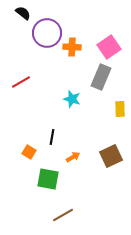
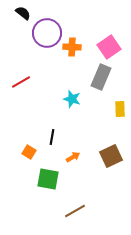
brown line: moved 12 px right, 4 px up
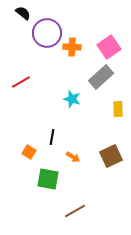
gray rectangle: rotated 25 degrees clockwise
yellow rectangle: moved 2 px left
orange arrow: rotated 64 degrees clockwise
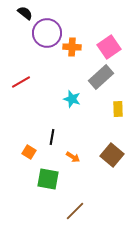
black semicircle: moved 2 px right
brown square: moved 1 px right, 1 px up; rotated 25 degrees counterclockwise
brown line: rotated 15 degrees counterclockwise
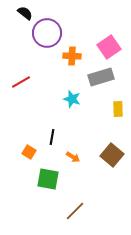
orange cross: moved 9 px down
gray rectangle: rotated 25 degrees clockwise
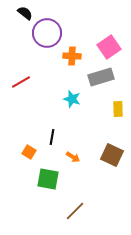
brown square: rotated 15 degrees counterclockwise
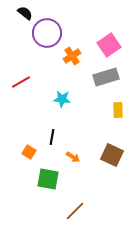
pink square: moved 2 px up
orange cross: rotated 36 degrees counterclockwise
gray rectangle: moved 5 px right
cyan star: moved 10 px left; rotated 12 degrees counterclockwise
yellow rectangle: moved 1 px down
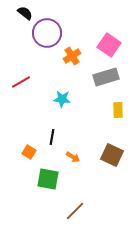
pink square: rotated 20 degrees counterclockwise
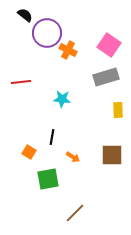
black semicircle: moved 2 px down
orange cross: moved 4 px left, 6 px up; rotated 30 degrees counterclockwise
red line: rotated 24 degrees clockwise
brown square: rotated 25 degrees counterclockwise
green square: rotated 20 degrees counterclockwise
brown line: moved 2 px down
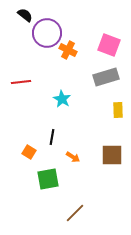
pink square: rotated 15 degrees counterclockwise
cyan star: rotated 24 degrees clockwise
